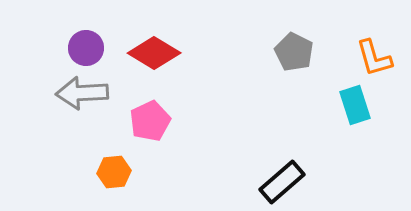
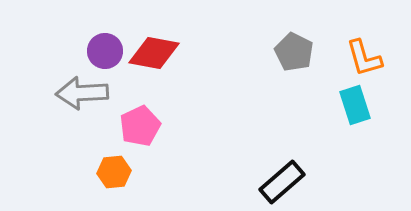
purple circle: moved 19 px right, 3 px down
red diamond: rotated 21 degrees counterclockwise
orange L-shape: moved 10 px left
pink pentagon: moved 10 px left, 5 px down
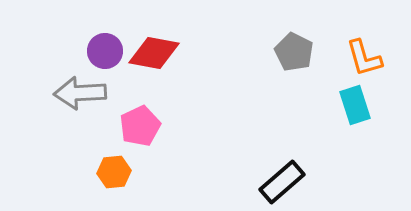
gray arrow: moved 2 px left
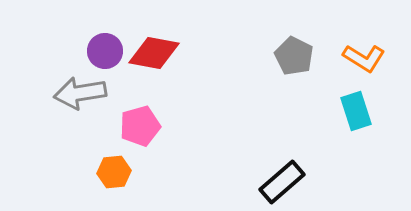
gray pentagon: moved 4 px down
orange L-shape: rotated 42 degrees counterclockwise
gray arrow: rotated 6 degrees counterclockwise
cyan rectangle: moved 1 px right, 6 px down
pink pentagon: rotated 9 degrees clockwise
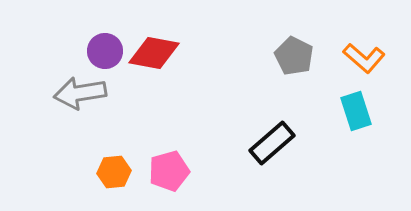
orange L-shape: rotated 9 degrees clockwise
pink pentagon: moved 29 px right, 45 px down
black rectangle: moved 10 px left, 39 px up
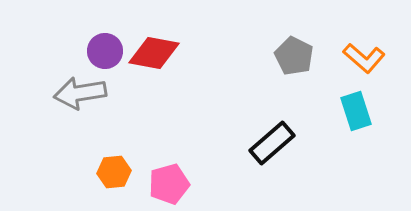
pink pentagon: moved 13 px down
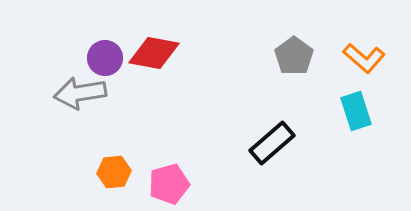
purple circle: moved 7 px down
gray pentagon: rotated 9 degrees clockwise
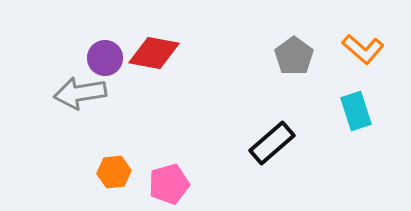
orange L-shape: moved 1 px left, 9 px up
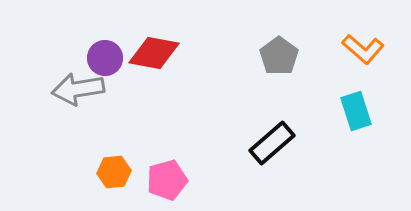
gray pentagon: moved 15 px left
gray arrow: moved 2 px left, 4 px up
pink pentagon: moved 2 px left, 4 px up
